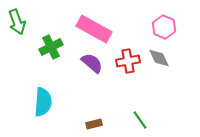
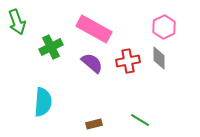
pink hexagon: rotated 10 degrees clockwise
gray diamond: rotated 25 degrees clockwise
green line: rotated 24 degrees counterclockwise
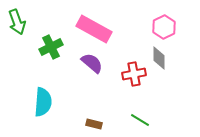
red cross: moved 6 px right, 13 px down
brown rectangle: rotated 28 degrees clockwise
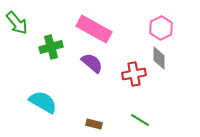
green arrow: moved 1 px down; rotated 20 degrees counterclockwise
pink hexagon: moved 3 px left, 1 px down
green cross: rotated 10 degrees clockwise
cyan semicircle: rotated 64 degrees counterclockwise
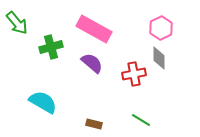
green line: moved 1 px right
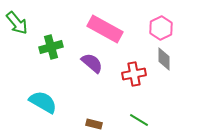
pink rectangle: moved 11 px right
gray diamond: moved 5 px right, 1 px down
green line: moved 2 px left
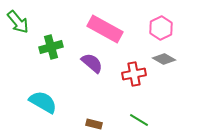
green arrow: moved 1 px right, 1 px up
gray diamond: rotated 60 degrees counterclockwise
